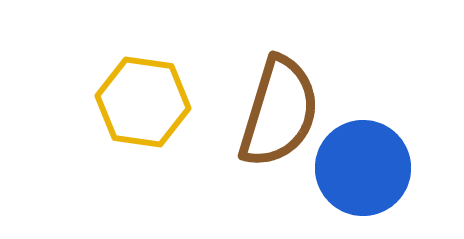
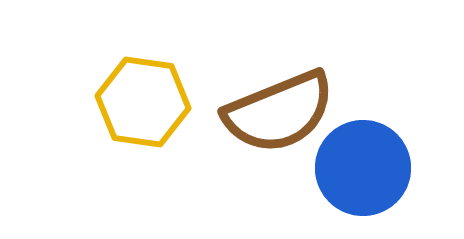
brown semicircle: rotated 51 degrees clockwise
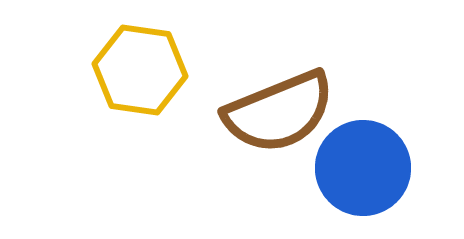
yellow hexagon: moved 3 px left, 32 px up
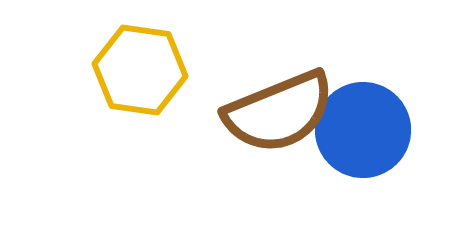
blue circle: moved 38 px up
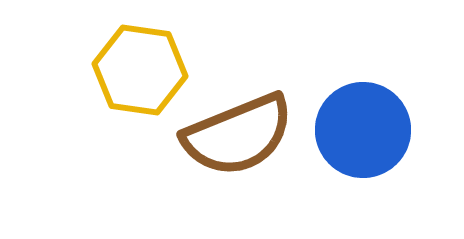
brown semicircle: moved 41 px left, 23 px down
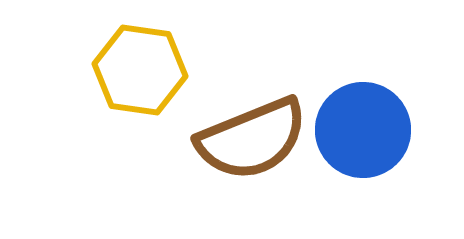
brown semicircle: moved 14 px right, 4 px down
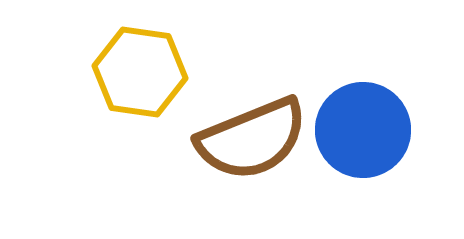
yellow hexagon: moved 2 px down
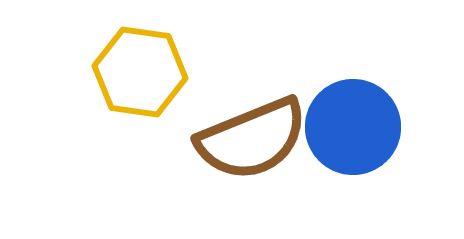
blue circle: moved 10 px left, 3 px up
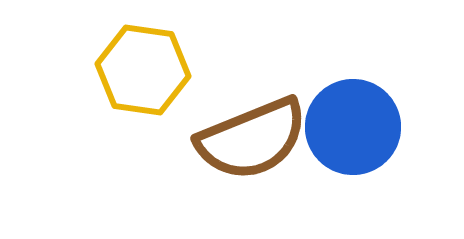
yellow hexagon: moved 3 px right, 2 px up
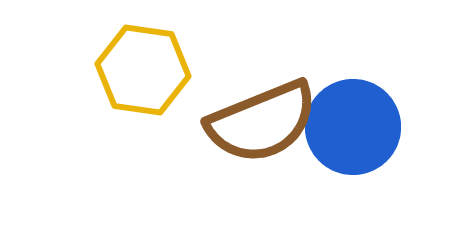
brown semicircle: moved 10 px right, 17 px up
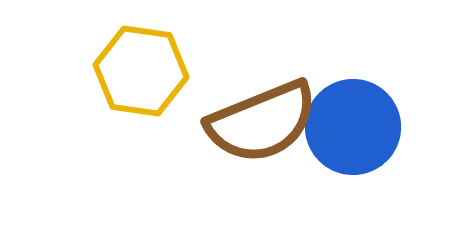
yellow hexagon: moved 2 px left, 1 px down
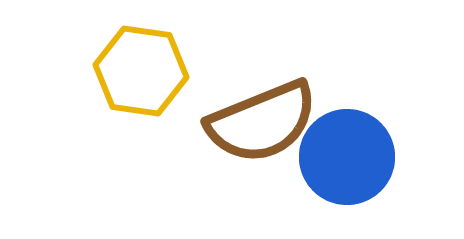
blue circle: moved 6 px left, 30 px down
